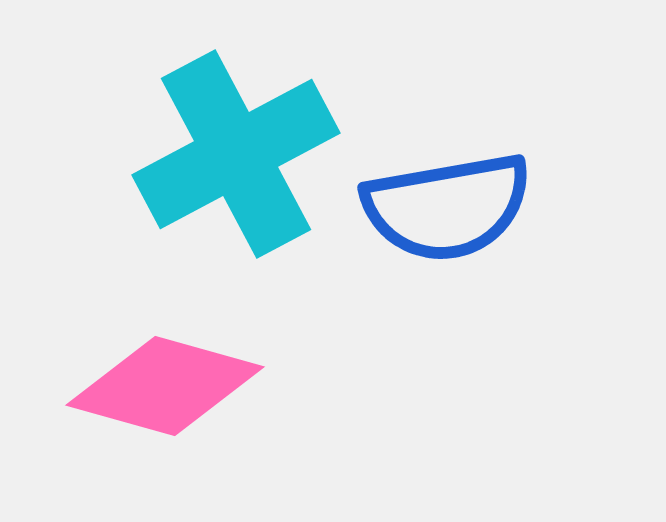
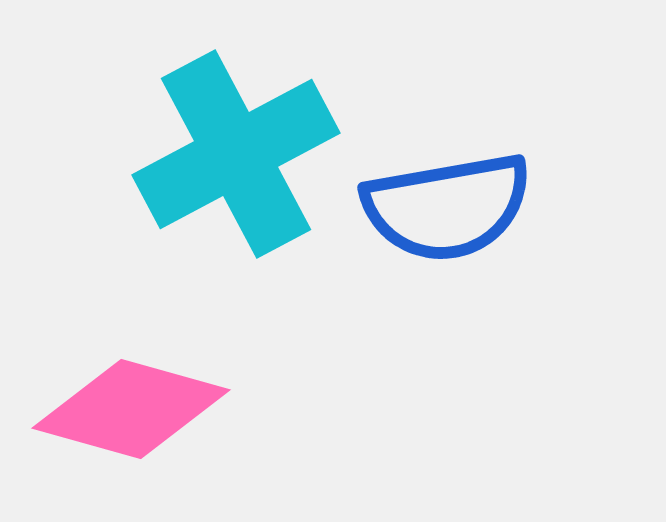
pink diamond: moved 34 px left, 23 px down
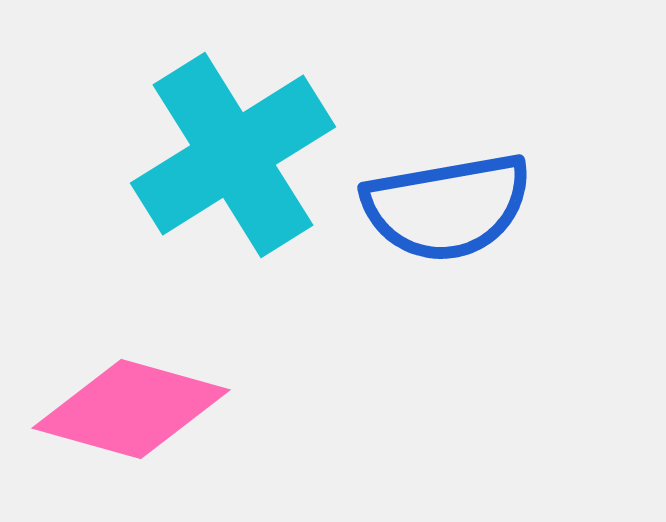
cyan cross: moved 3 px left, 1 px down; rotated 4 degrees counterclockwise
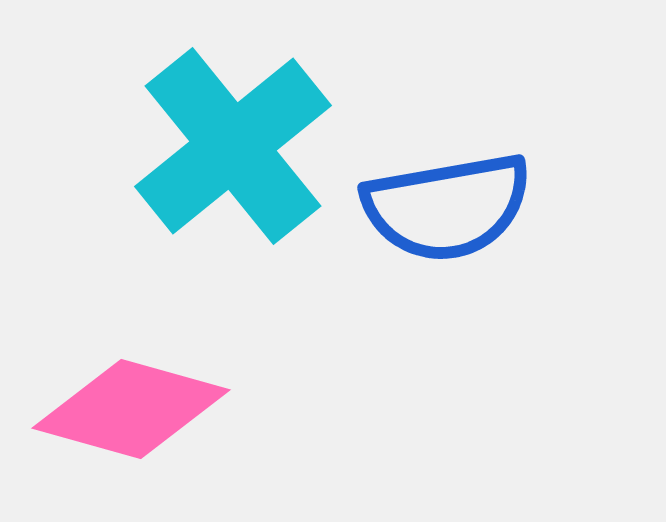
cyan cross: moved 9 px up; rotated 7 degrees counterclockwise
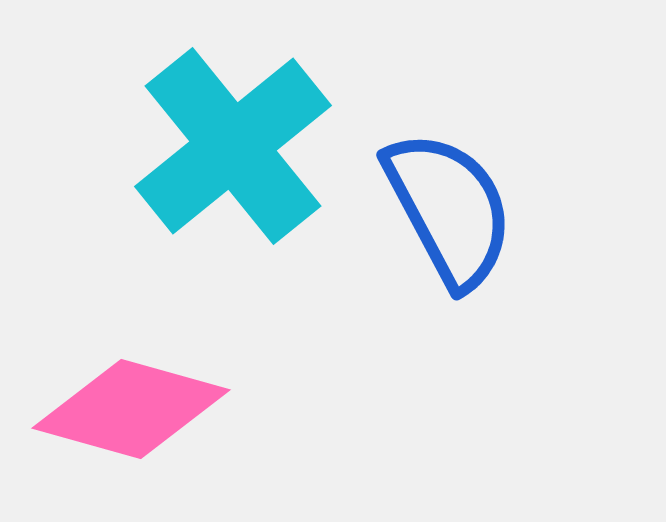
blue semicircle: moved 2 px right, 2 px down; rotated 108 degrees counterclockwise
